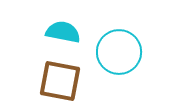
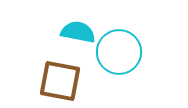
cyan semicircle: moved 15 px right
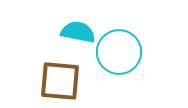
brown square: rotated 6 degrees counterclockwise
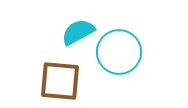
cyan semicircle: rotated 40 degrees counterclockwise
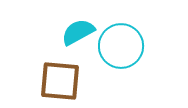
cyan circle: moved 2 px right, 6 px up
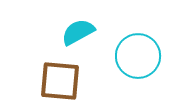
cyan circle: moved 17 px right, 10 px down
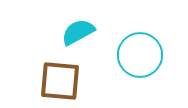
cyan circle: moved 2 px right, 1 px up
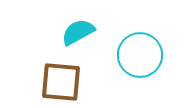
brown square: moved 1 px right, 1 px down
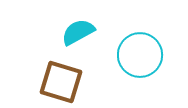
brown square: rotated 12 degrees clockwise
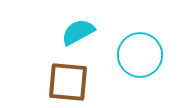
brown square: moved 7 px right; rotated 12 degrees counterclockwise
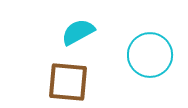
cyan circle: moved 10 px right
